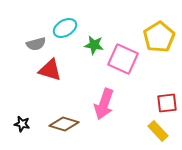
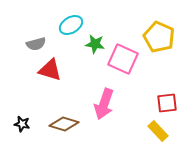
cyan ellipse: moved 6 px right, 3 px up
yellow pentagon: rotated 16 degrees counterclockwise
green star: moved 1 px right, 1 px up
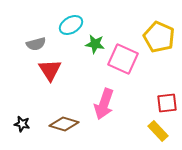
red triangle: rotated 40 degrees clockwise
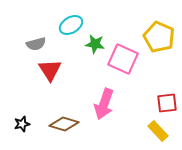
black star: rotated 28 degrees counterclockwise
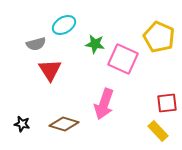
cyan ellipse: moved 7 px left
black star: rotated 28 degrees clockwise
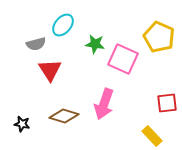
cyan ellipse: moved 1 px left; rotated 20 degrees counterclockwise
brown diamond: moved 8 px up
yellow rectangle: moved 6 px left, 5 px down
